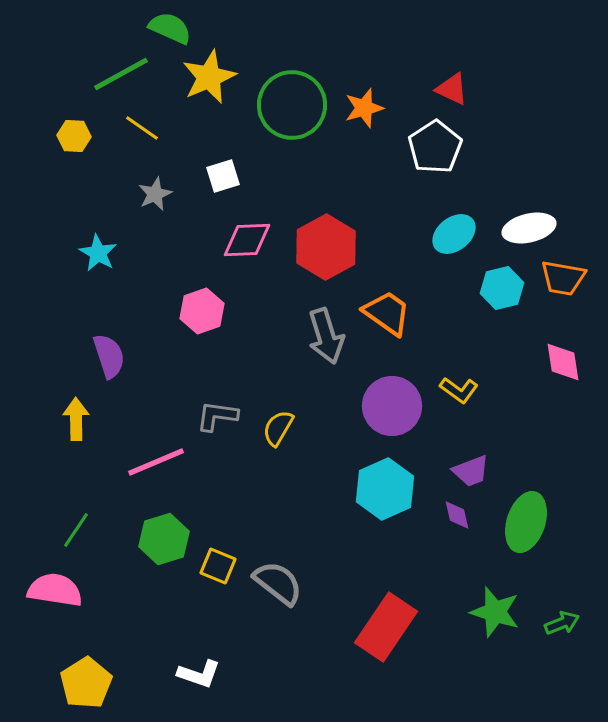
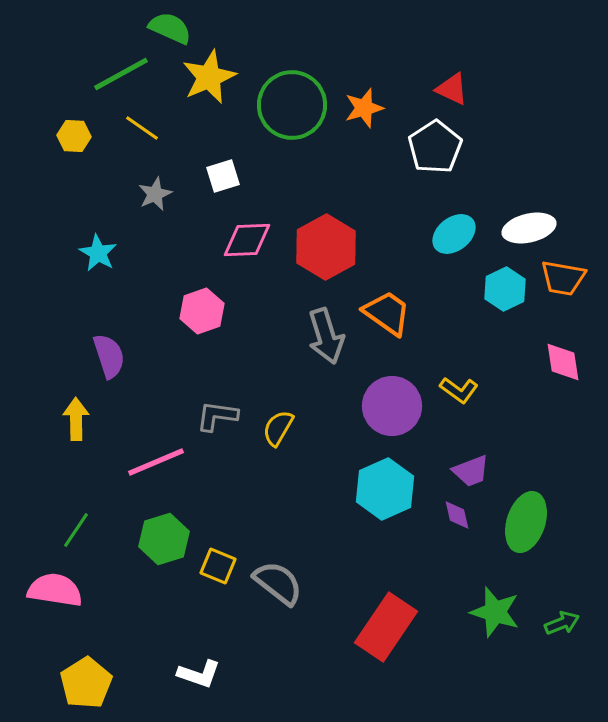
cyan hexagon at (502, 288): moved 3 px right, 1 px down; rotated 12 degrees counterclockwise
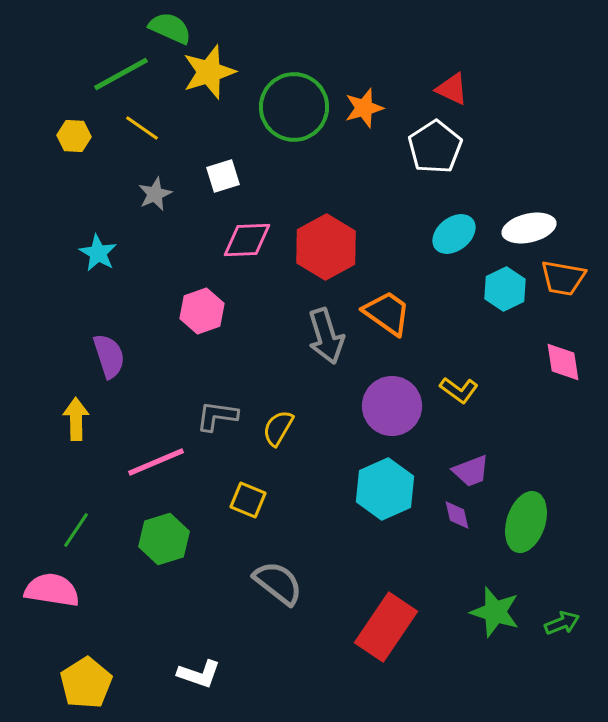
yellow star at (209, 77): moved 5 px up; rotated 6 degrees clockwise
green circle at (292, 105): moved 2 px right, 2 px down
yellow square at (218, 566): moved 30 px right, 66 px up
pink semicircle at (55, 590): moved 3 px left
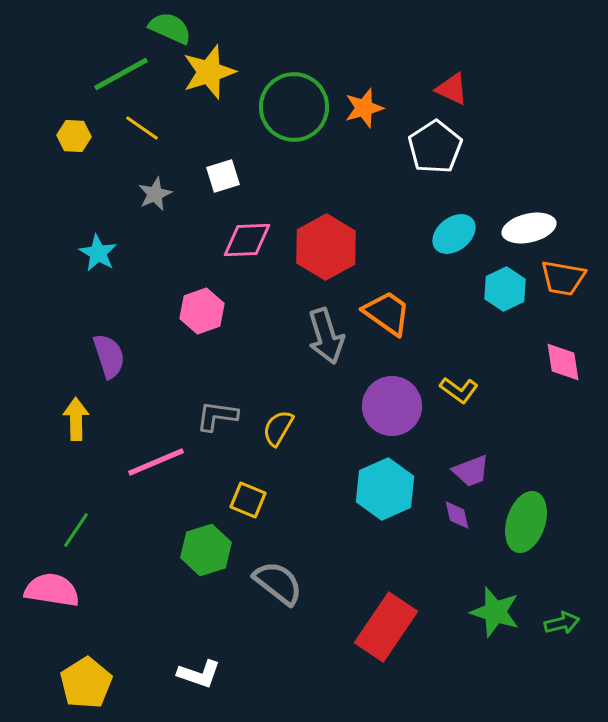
green hexagon at (164, 539): moved 42 px right, 11 px down
green arrow at (562, 623): rotated 8 degrees clockwise
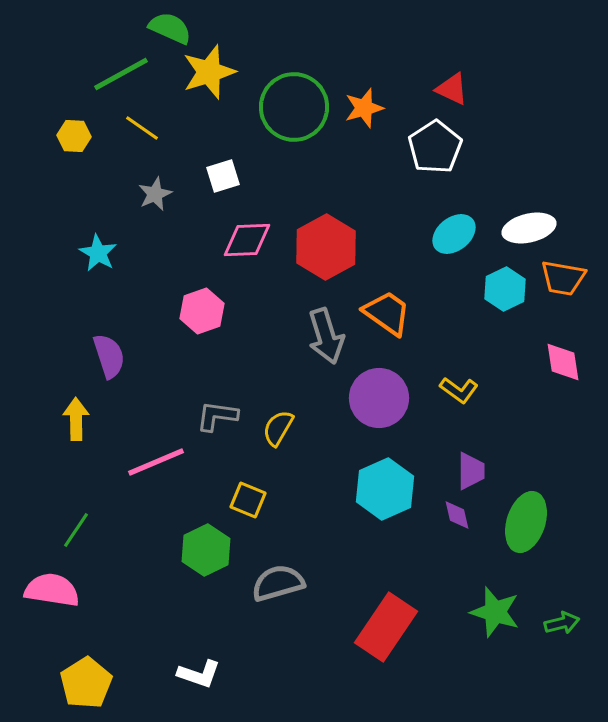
purple circle at (392, 406): moved 13 px left, 8 px up
purple trapezoid at (471, 471): rotated 69 degrees counterclockwise
green hexagon at (206, 550): rotated 9 degrees counterclockwise
gray semicircle at (278, 583): rotated 54 degrees counterclockwise
